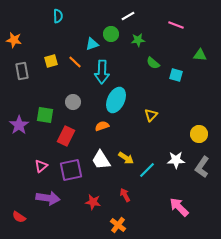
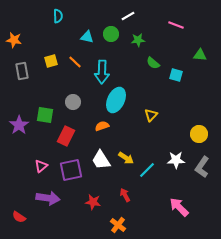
cyan triangle: moved 5 px left, 7 px up; rotated 32 degrees clockwise
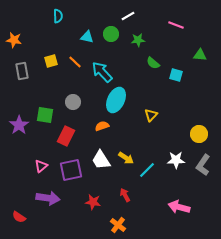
cyan arrow: rotated 135 degrees clockwise
gray L-shape: moved 1 px right, 2 px up
pink arrow: rotated 30 degrees counterclockwise
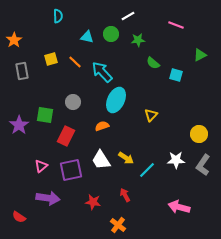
orange star: rotated 28 degrees clockwise
green triangle: rotated 32 degrees counterclockwise
yellow square: moved 2 px up
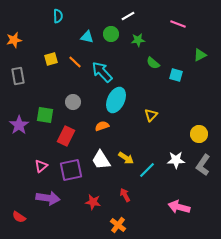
pink line: moved 2 px right, 1 px up
orange star: rotated 21 degrees clockwise
gray rectangle: moved 4 px left, 5 px down
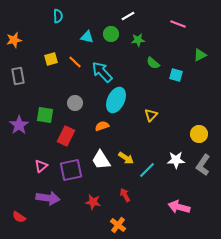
gray circle: moved 2 px right, 1 px down
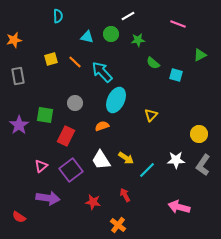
purple square: rotated 25 degrees counterclockwise
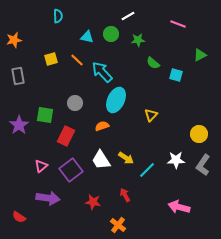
orange line: moved 2 px right, 2 px up
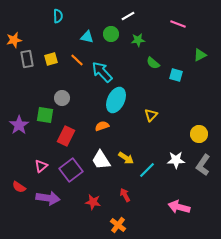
gray rectangle: moved 9 px right, 17 px up
gray circle: moved 13 px left, 5 px up
red semicircle: moved 30 px up
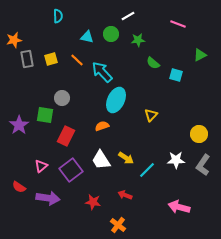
red arrow: rotated 40 degrees counterclockwise
